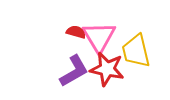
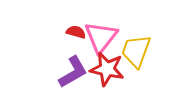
pink triangle: moved 2 px right; rotated 9 degrees clockwise
yellow trapezoid: rotated 33 degrees clockwise
purple L-shape: moved 1 px left, 1 px down
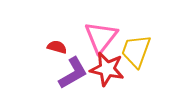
red semicircle: moved 19 px left, 15 px down
purple L-shape: moved 1 px down
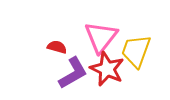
red star: rotated 12 degrees clockwise
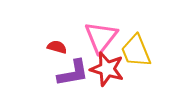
yellow trapezoid: rotated 42 degrees counterclockwise
red star: rotated 8 degrees counterclockwise
purple L-shape: rotated 20 degrees clockwise
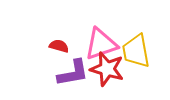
pink triangle: moved 7 px down; rotated 33 degrees clockwise
red semicircle: moved 2 px right, 1 px up
yellow trapezoid: rotated 12 degrees clockwise
